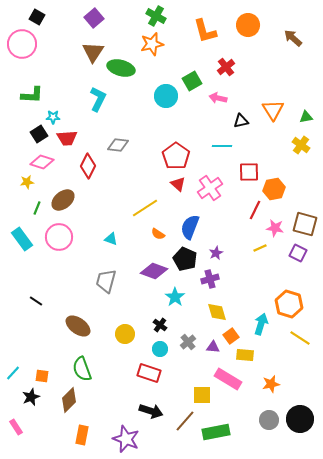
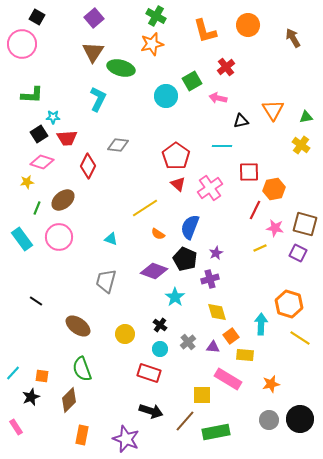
brown arrow at (293, 38): rotated 18 degrees clockwise
cyan arrow at (261, 324): rotated 15 degrees counterclockwise
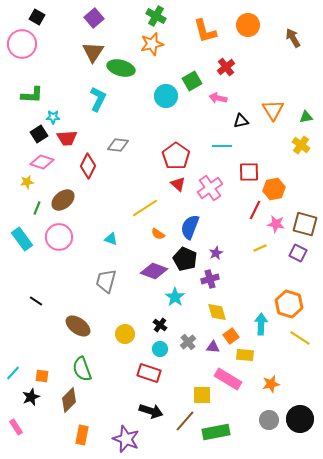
pink star at (275, 228): moved 1 px right, 4 px up
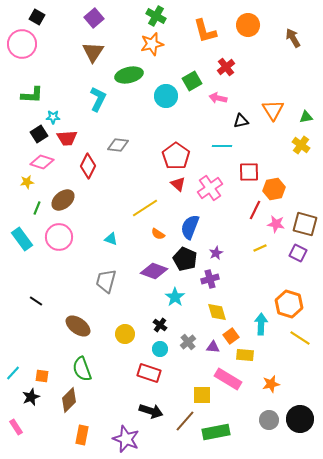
green ellipse at (121, 68): moved 8 px right, 7 px down; rotated 28 degrees counterclockwise
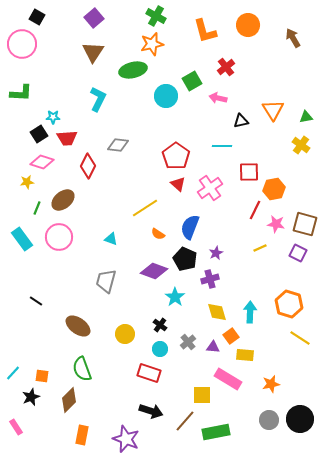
green ellipse at (129, 75): moved 4 px right, 5 px up
green L-shape at (32, 95): moved 11 px left, 2 px up
cyan arrow at (261, 324): moved 11 px left, 12 px up
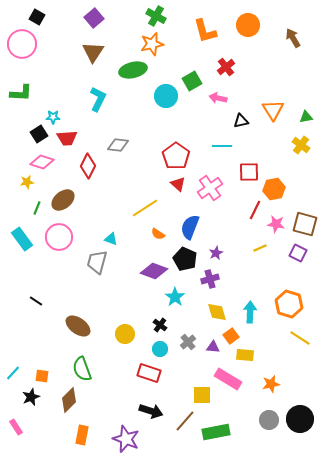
gray trapezoid at (106, 281): moved 9 px left, 19 px up
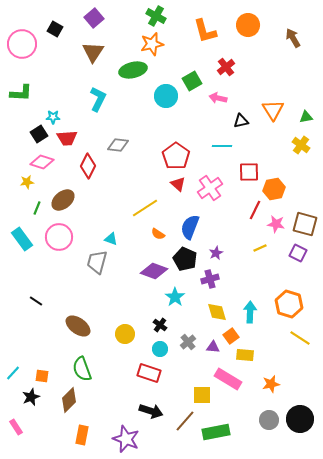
black square at (37, 17): moved 18 px right, 12 px down
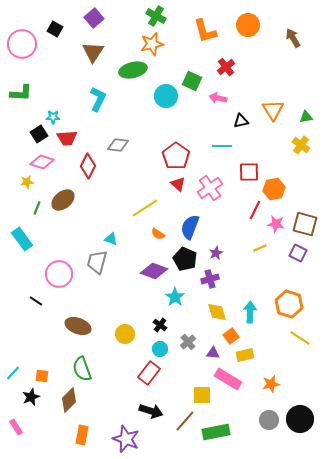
green square at (192, 81): rotated 36 degrees counterclockwise
pink circle at (59, 237): moved 37 px down
brown ellipse at (78, 326): rotated 15 degrees counterclockwise
purple triangle at (213, 347): moved 6 px down
yellow rectangle at (245, 355): rotated 18 degrees counterclockwise
red rectangle at (149, 373): rotated 70 degrees counterclockwise
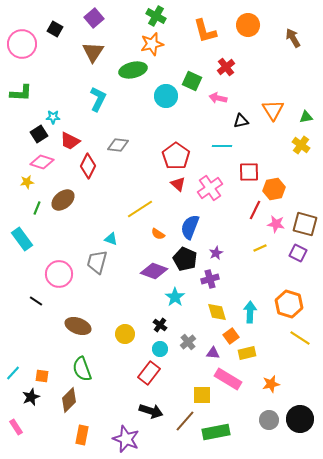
red trapezoid at (67, 138): moved 3 px right, 3 px down; rotated 30 degrees clockwise
yellow line at (145, 208): moved 5 px left, 1 px down
yellow rectangle at (245, 355): moved 2 px right, 2 px up
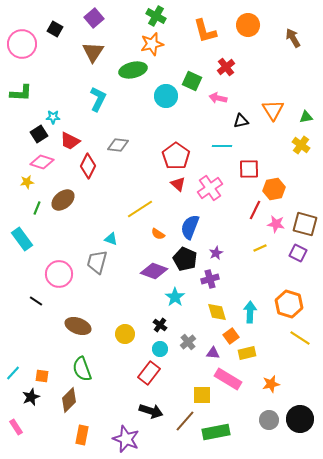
red square at (249, 172): moved 3 px up
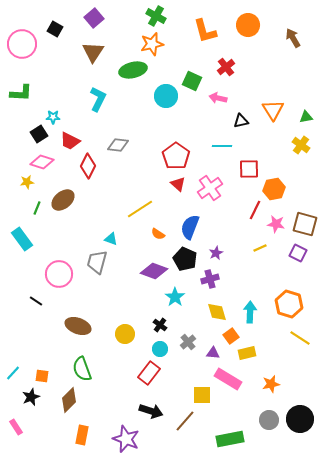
green rectangle at (216, 432): moved 14 px right, 7 px down
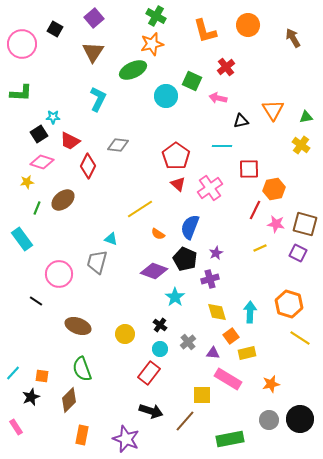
green ellipse at (133, 70): rotated 12 degrees counterclockwise
